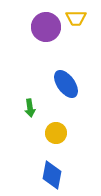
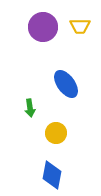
yellow trapezoid: moved 4 px right, 8 px down
purple circle: moved 3 px left
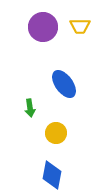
blue ellipse: moved 2 px left
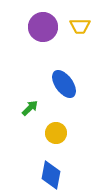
green arrow: rotated 126 degrees counterclockwise
blue diamond: moved 1 px left
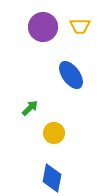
blue ellipse: moved 7 px right, 9 px up
yellow circle: moved 2 px left
blue diamond: moved 1 px right, 3 px down
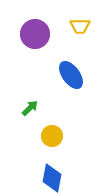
purple circle: moved 8 px left, 7 px down
yellow circle: moved 2 px left, 3 px down
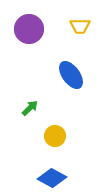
purple circle: moved 6 px left, 5 px up
yellow circle: moved 3 px right
blue diamond: rotated 72 degrees counterclockwise
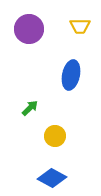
blue ellipse: rotated 48 degrees clockwise
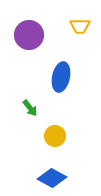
purple circle: moved 6 px down
blue ellipse: moved 10 px left, 2 px down
green arrow: rotated 96 degrees clockwise
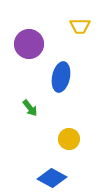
purple circle: moved 9 px down
yellow circle: moved 14 px right, 3 px down
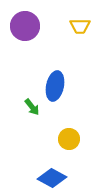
purple circle: moved 4 px left, 18 px up
blue ellipse: moved 6 px left, 9 px down
green arrow: moved 2 px right, 1 px up
